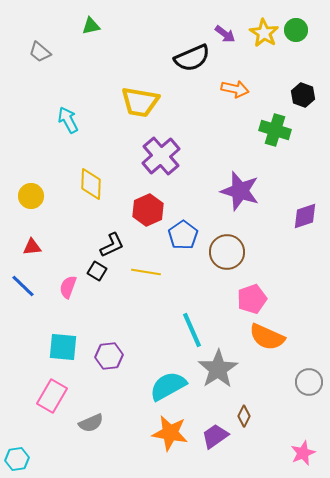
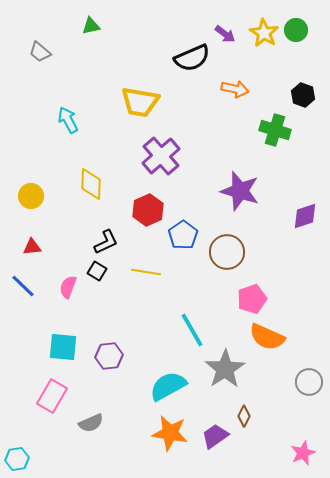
black L-shape: moved 6 px left, 3 px up
cyan line: rotated 6 degrees counterclockwise
gray star: moved 7 px right
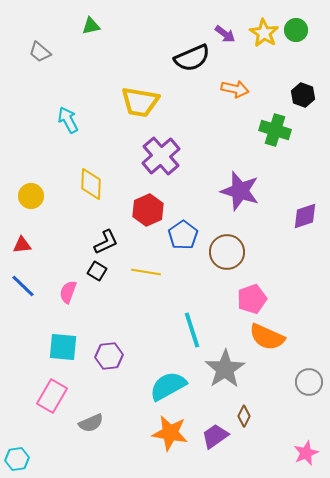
red triangle: moved 10 px left, 2 px up
pink semicircle: moved 5 px down
cyan line: rotated 12 degrees clockwise
pink star: moved 3 px right
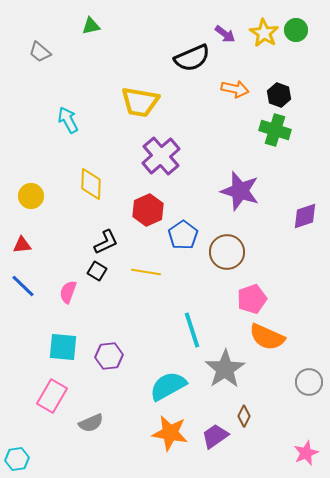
black hexagon: moved 24 px left
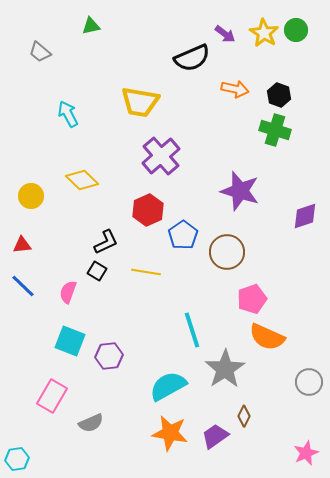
cyan arrow: moved 6 px up
yellow diamond: moved 9 px left, 4 px up; rotated 48 degrees counterclockwise
cyan square: moved 7 px right, 6 px up; rotated 16 degrees clockwise
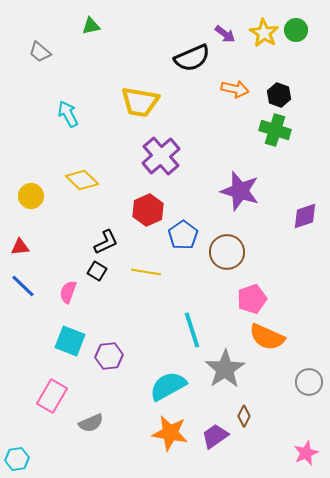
red triangle: moved 2 px left, 2 px down
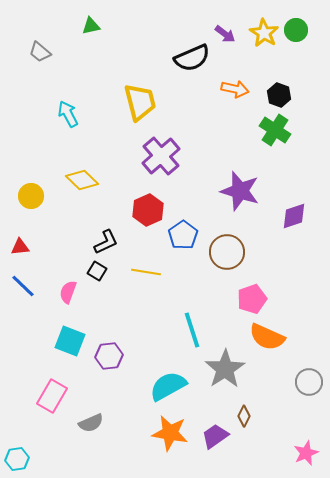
yellow trapezoid: rotated 114 degrees counterclockwise
green cross: rotated 16 degrees clockwise
purple diamond: moved 11 px left
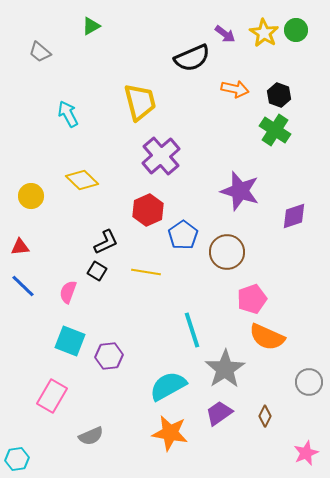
green triangle: rotated 18 degrees counterclockwise
brown diamond: moved 21 px right
gray semicircle: moved 13 px down
purple trapezoid: moved 4 px right, 23 px up
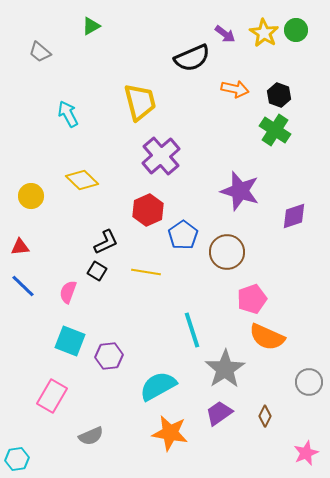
cyan semicircle: moved 10 px left
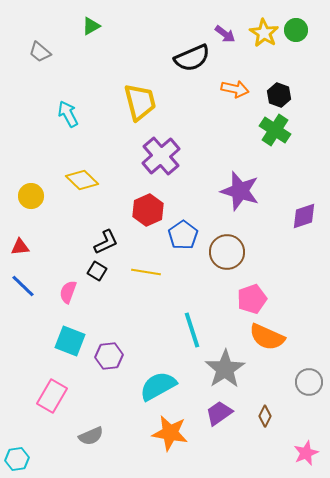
purple diamond: moved 10 px right
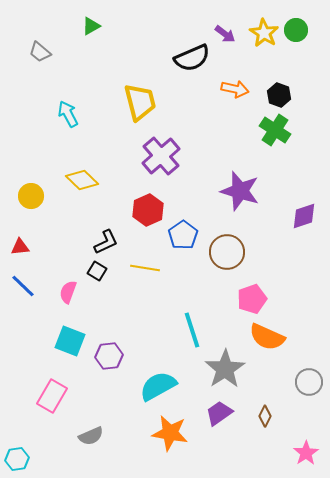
yellow line: moved 1 px left, 4 px up
pink star: rotated 10 degrees counterclockwise
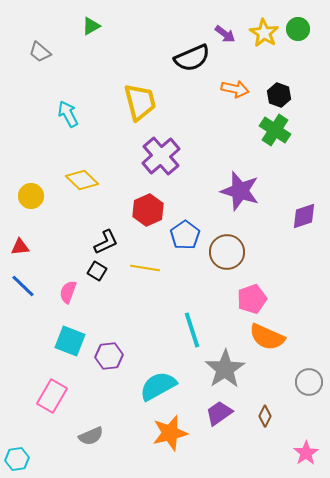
green circle: moved 2 px right, 1 px up
blue pentagon: moved 2 px right
orange star: rotated 24 degrees counterclockwise
